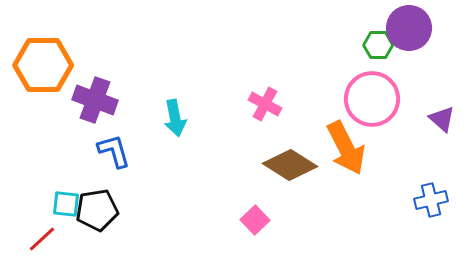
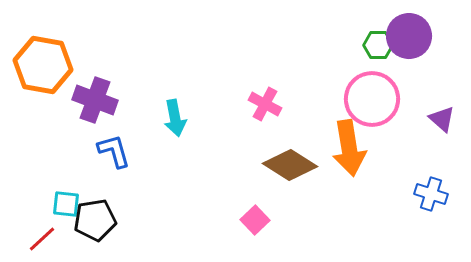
purple circle: moved 8 px down
orange hexagon: rotated 10 degrees clockwise
orange arrow: moved 3 px right; rotated 18 degrees clockwise
blue cross: moved 6 px up; rotated 32 degrees clockwise
black pentagon: moved 2 px left, 10 px down
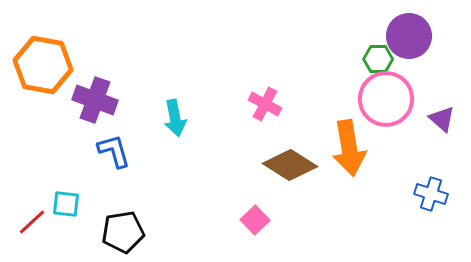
green hexagon: moved 14 px down
pink circle: moved 14 px right
black pentagon: moved 28 px right, 12 px down
red line: moved 10 px left, 17 px up
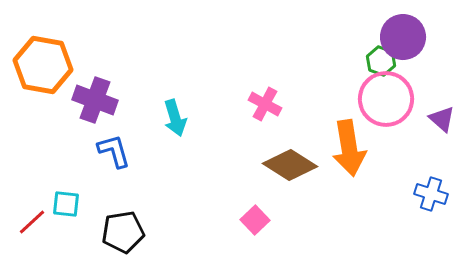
purple circle: moved 6 px left, 1 px down
green hexagon: moved 3 px right, 2 px down; rotated 20 degrees clockwise
cyan arrow: rotated 6 degrees counterclockwise
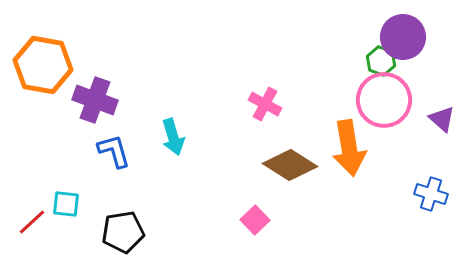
pink circle: moved 2 px left, 1 px down
cyan arrow: moved 2 px left, 19 px down
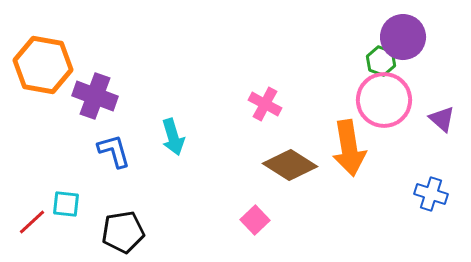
purple cross: moved 4 px up
